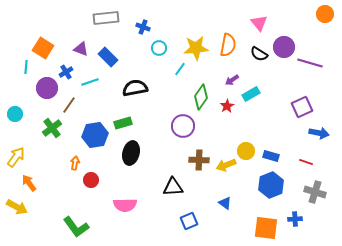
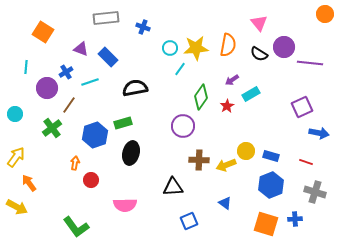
orange square at (43, 48): moved 16 px up
cyan circle at (159, 48): moved 11 px right
purple line at (310, 63): rotated 10 degrees counterclockwise
blue hexagon at (95, 135): rotated 10 degrees counterclockwise
orange square at (266, 228): moved 4 px up; rotated 10 degrees clockwise
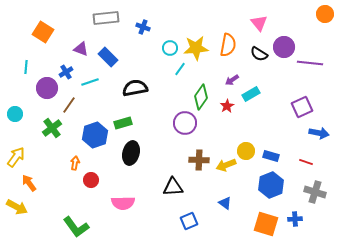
purple circle at (183, 126): moved 2 px right, 3 px up
pink semicircle at (125, 205): moved 2 px left, 2 px up
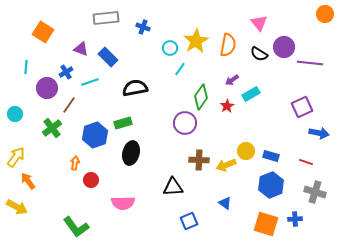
yellow star at (196, 48): moved 7 px up; rotated 25 degrees counterclockwise
orange arrow at (29, 183): moved 1 px left, 2 px up
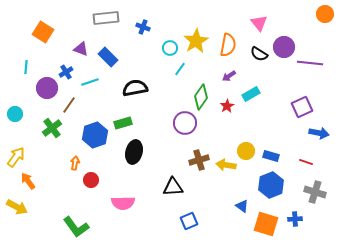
purple arrow at (232, 80): moved 3 px left, 4 px up
black ellipse at (131, 153): moved 3 px right, 1 px up
brown cross at (199, 160): rotated 18 degrees counterclockwise
yellow arrow at (226, 165): rotated 30 degrees clockwise
blue triangle at (225, 203): moved 17 px right, 3 px down
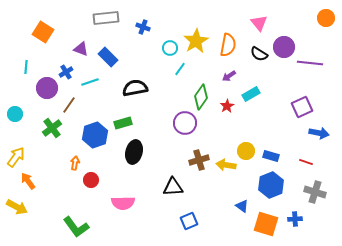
orange circle at (325, 14): moved 1 px right, 4 px down
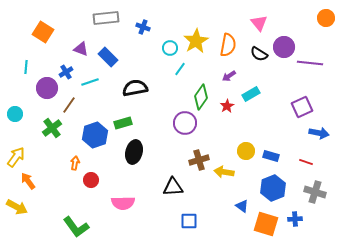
yellow arrow at (226, 165): moved 2 px left, 7 px down
blue hexagon at (271, 185): moved 2 px right, 3 px down
blue square at (189, 221): rotated 24 degrees clockwise
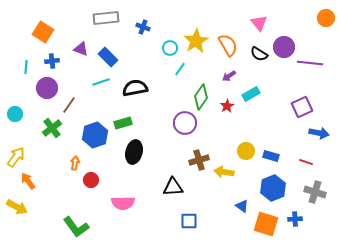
orange semicircle at (228, 45): rotated 40 degrees counterclockwise
blue cross at (66, 72): moved 14 px left, 11 px up; rotated 24 degrees clockwise
cyan line at (90, 82): moved 11 px right
